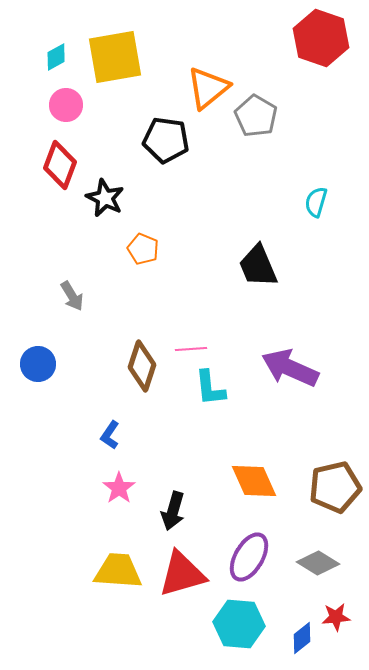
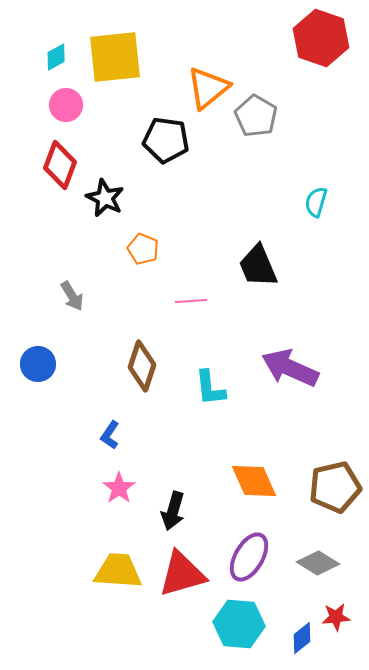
yellow square: rotated 4 degrees clockwise
pink line: moved 48 px up
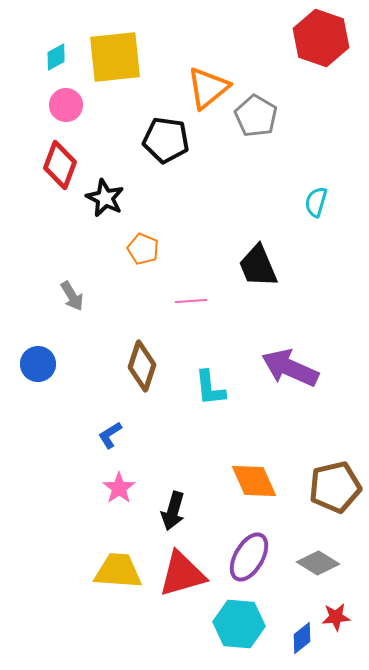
blue L-shape: rotated 24 degrees clockwise
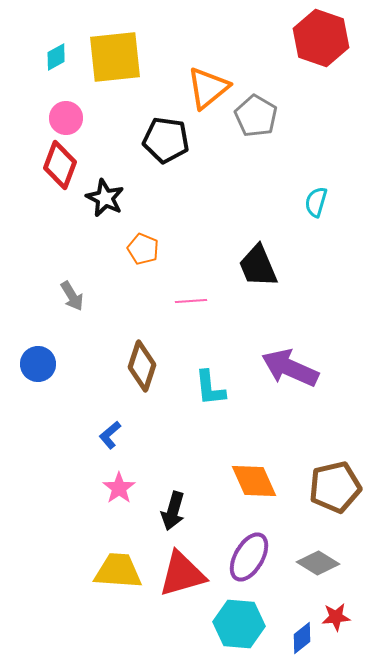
pink circle: moved 13 px down
blue L-shape: rotated 8 degrees counterclockwise
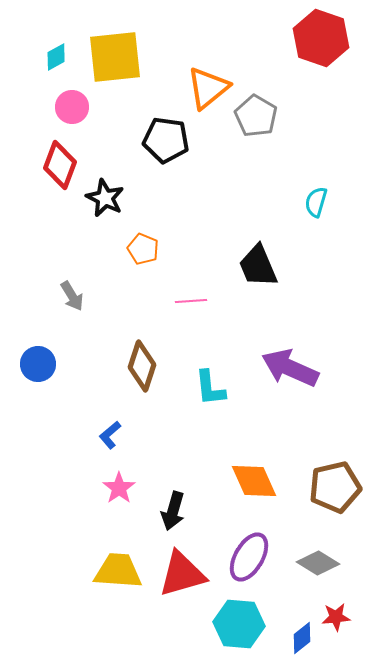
pink circle: moved 6 px right, 11 px up
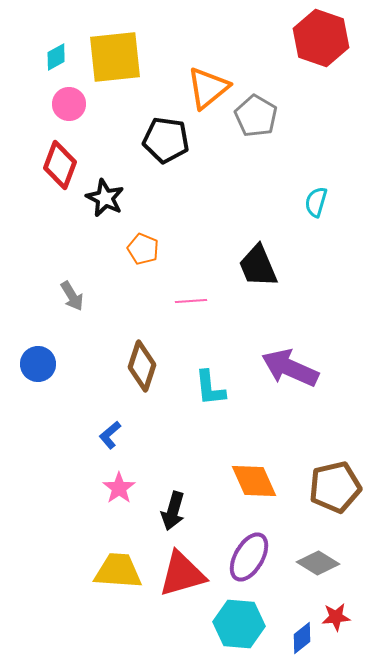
pink circle: moved 3 px left, 3 px up
